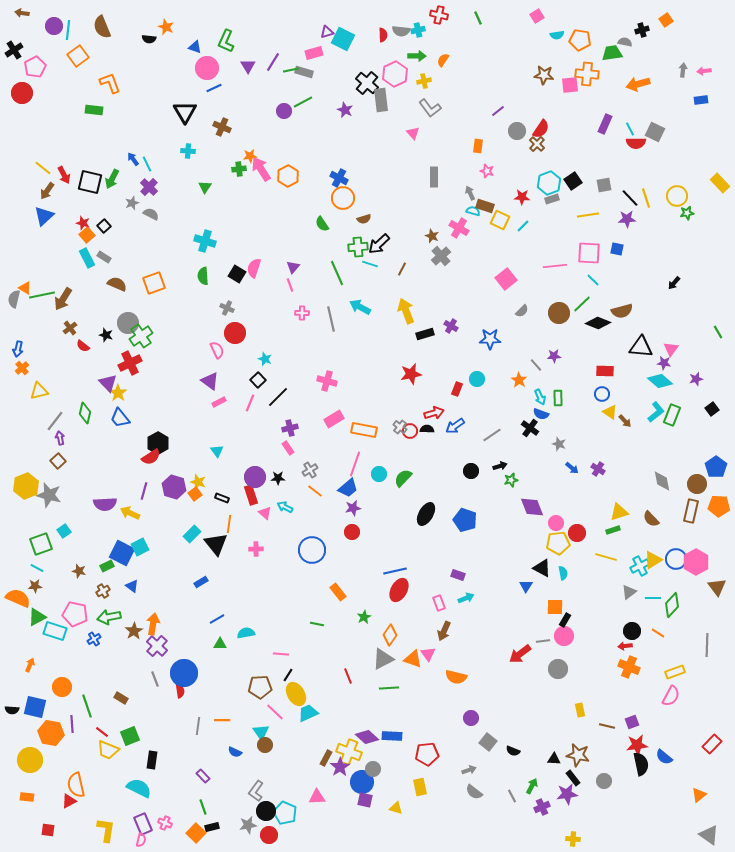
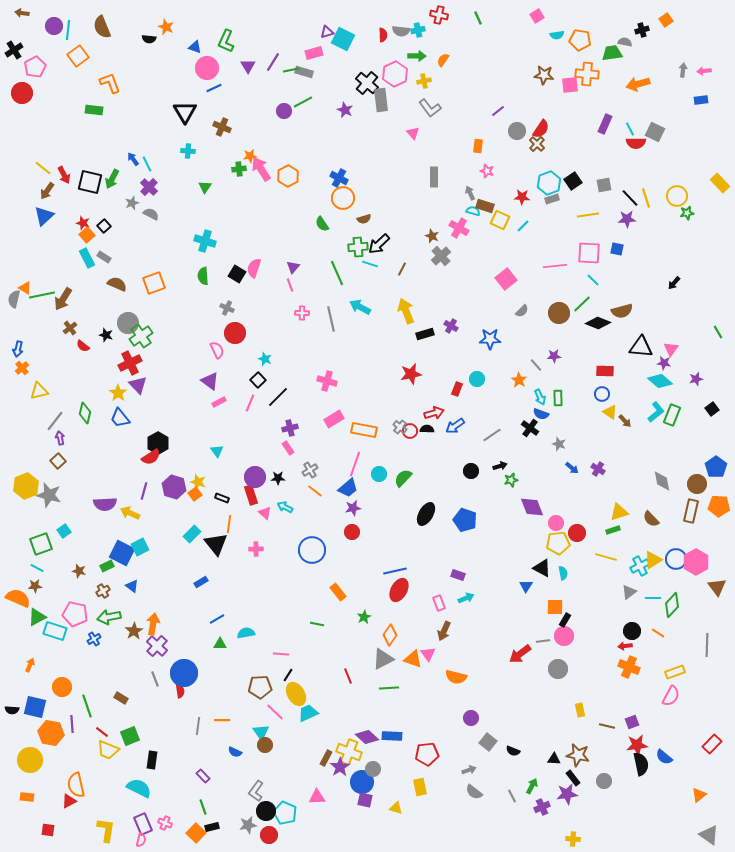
purple triangle at (108, 383): moved 30 px right, 2 px down
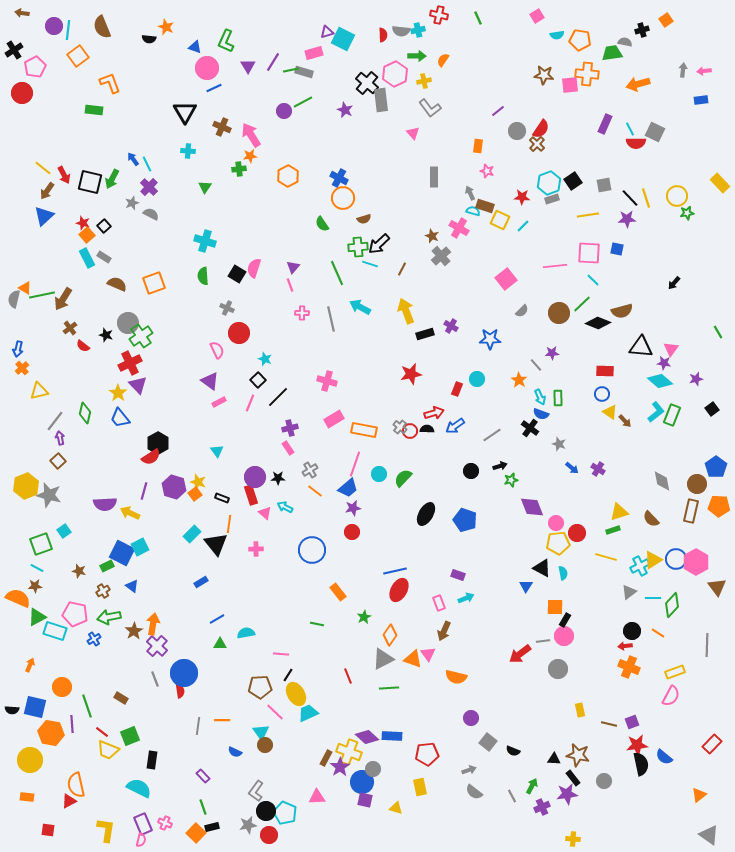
pink arrow at (261, 169): moved 10 px left, 34 px up
red circle at (235, 333): moved 4 px right
purple star at (554, 356): moved 2 px left, 3 px up
brown line at (607, 726): moved 2 px right, 2 px up
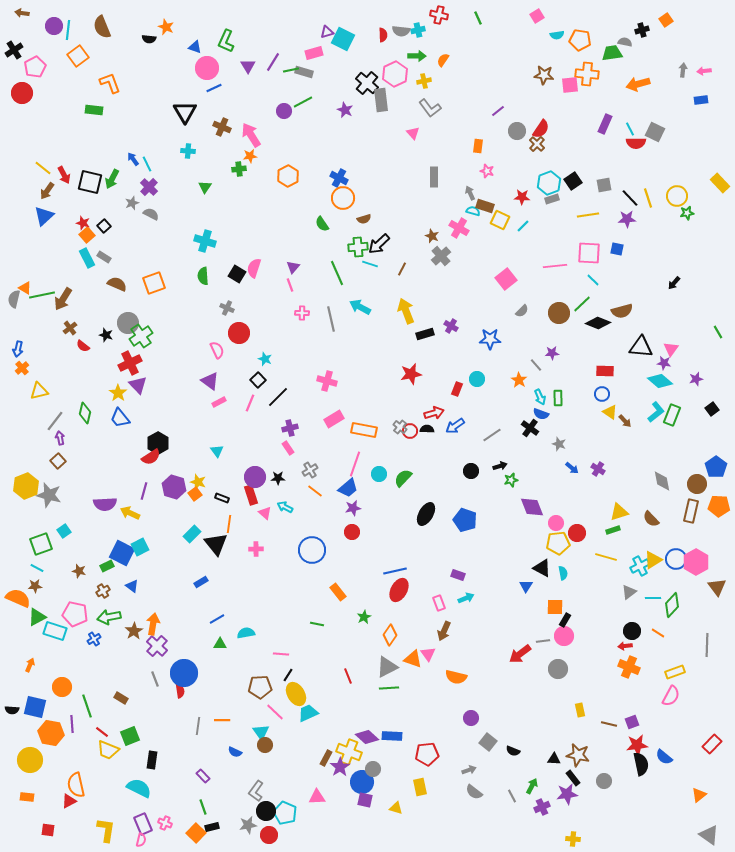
yellow line at (646, 198): moved 2 px right
gray triangle at (383, 659): moved 4 px right, 8 px down
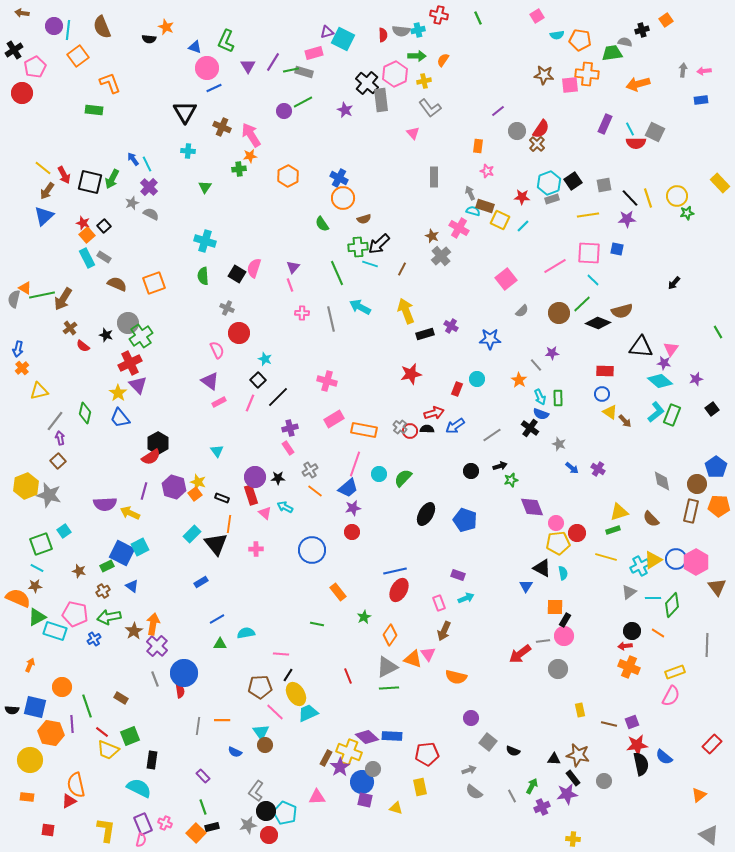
pink line at (555, 266): rotated 25 degrees counterclockwise
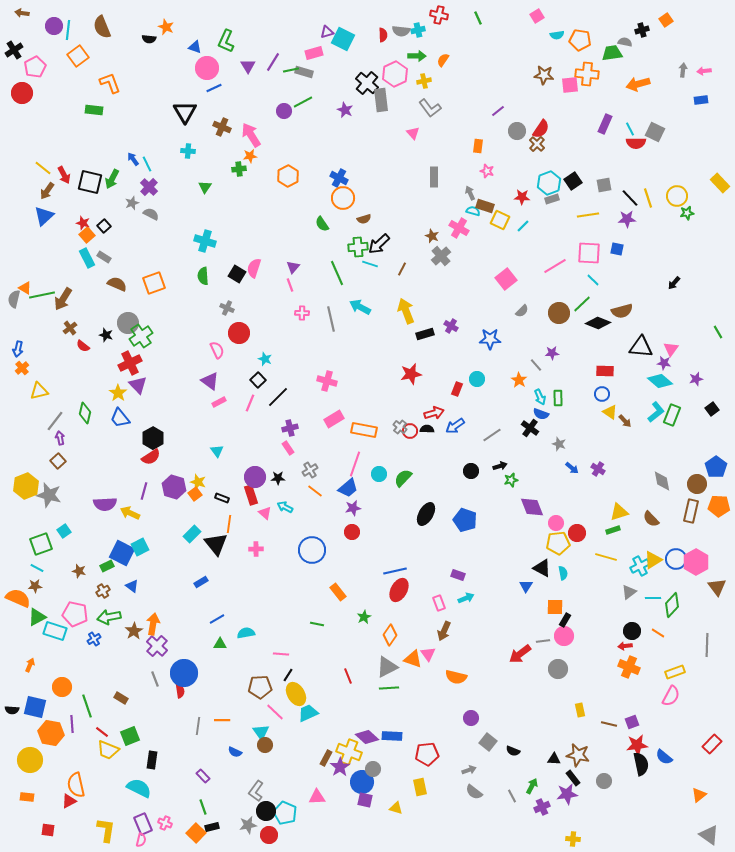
black hexagon at (158, 443): moved 5 px left, 5 px up
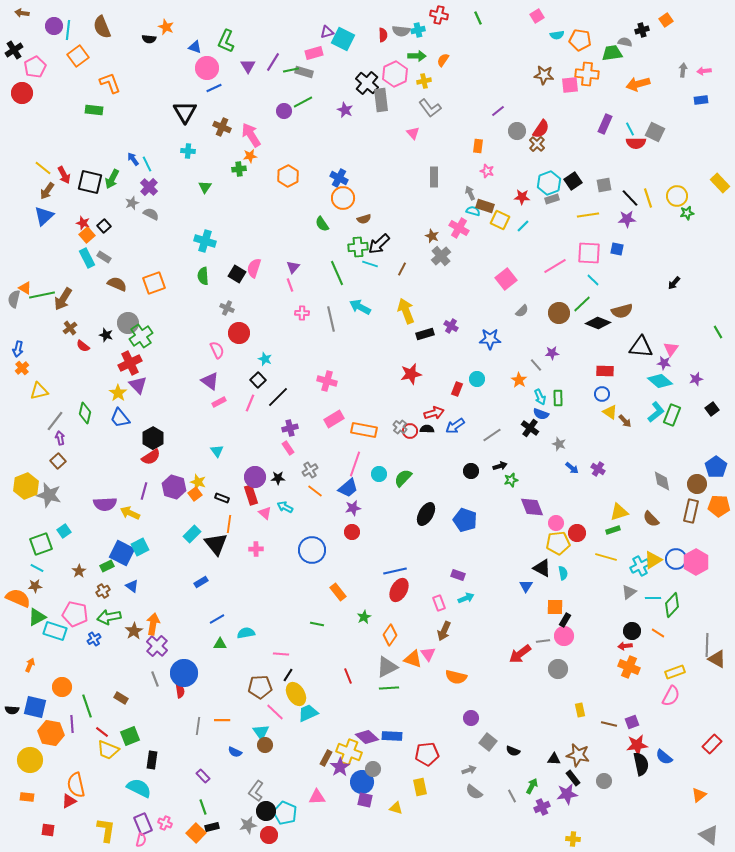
brown star at (79, 571): rotated 24 degrees clockwise
brown triangle at (717, 587): moved 72 px down; rotated 24 degrees counterclockwise
